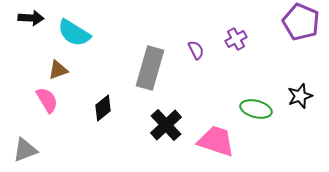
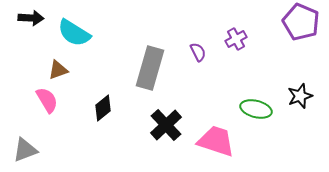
purple semicircle: moved 2 px right, 2 px down
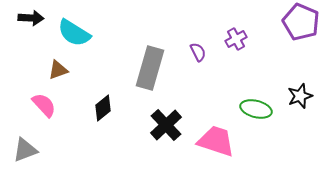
pink semicircle: moved 3 px left, 5 px down; rotated 12 degrees counterclockwise
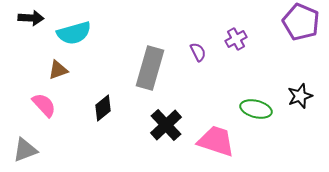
cyan semicircle: rotated 48 degrees counterclockwise
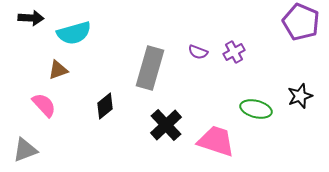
purple cross: moved 2 px left, 13 px down
purple semicircle: rotated 138 degrees clockwise
black diamond: moved 2 px right, 2 px up
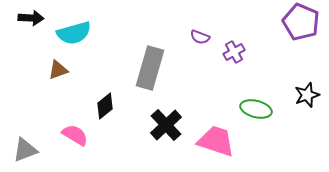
purple semicircle: moved 2 px right, 15 px up
black star: moved 7 px right, 1 px up
pink semicircle: moved 31 px right, 30 px down; rotated 16 degrees counterclockwise
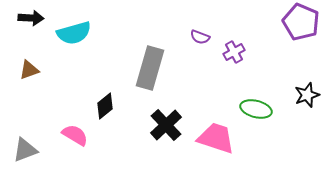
brown triangle: moved 29 px left
pink trapezoid: moved 3 px up
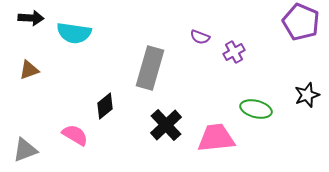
cyan semicircle: rotated 24 degrees clockwise
pink trapezoid: rotated 24 degrees counterclockwise
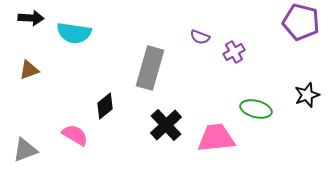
purple pentagon: rotated 9 degrees counterclockwise
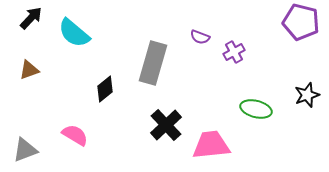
black arrow: rotated 50 degrees counterclockwise
cyan semicircle: rotated 32 degrees clockwise
gray rectangle: moved 3 px right, 5 px up
black diamond: moved 17 px up
pink trapezoid: moved 5 px left, 7 px down
